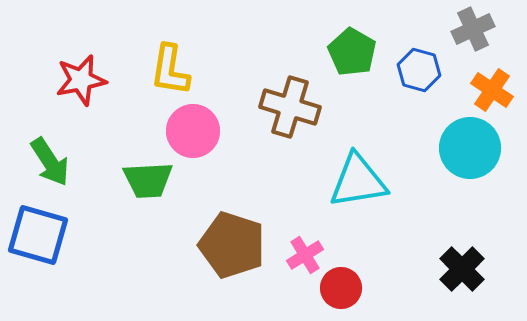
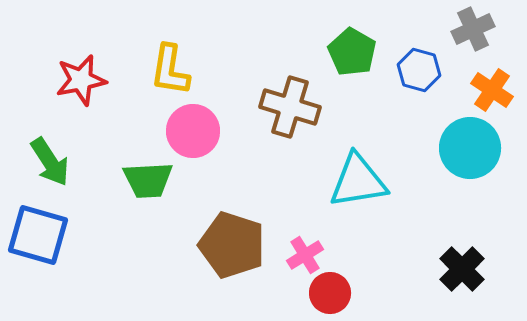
red circle: moved 11 px left, 5 px down
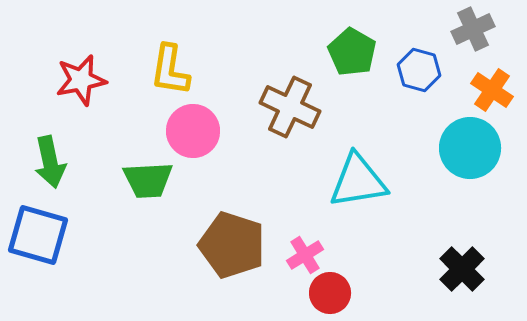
brown cross: rotated 8 degrees clockwise
green arrow: rotated 21 degrees clockwise
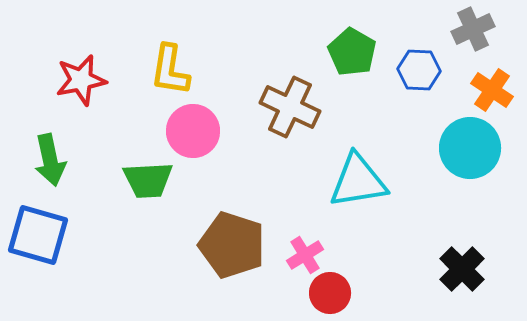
blue hexagon: rotated 12 degrees counterclockwise
green arrow: moved 2 px up
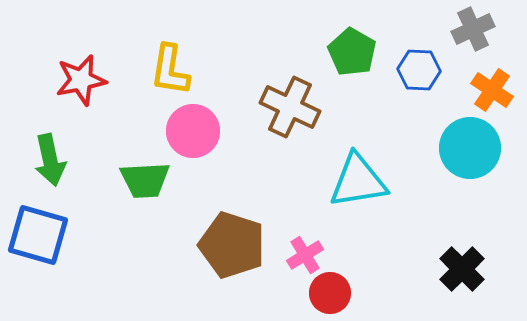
green trapezoid: moved 3 px left
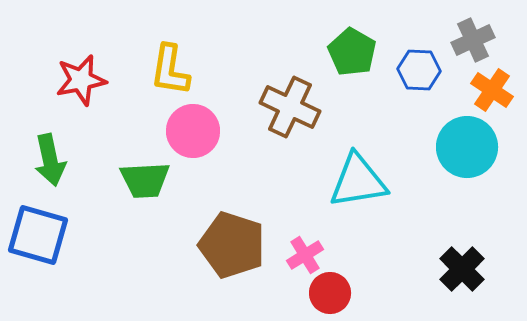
gray cross: moved 11 px down
cyan circle: moved 3 px left, 1 px up
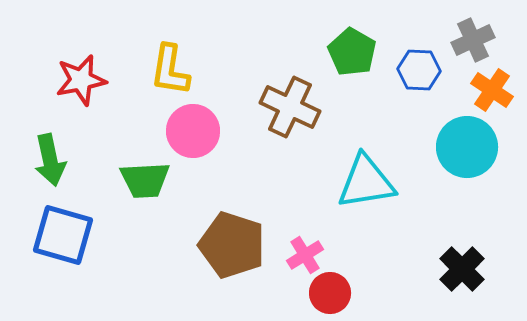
cyan triangle: moved 8 px right, 1 px down
blue square: moved 25 px right
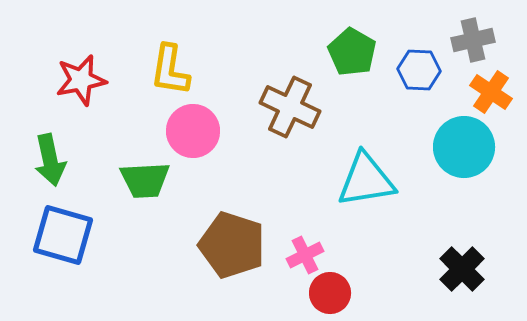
gray cross: rotated 12 degrees clockwise
orange cross: moved 1 px left, 2 px down
cyan circle: moved 3 px left
cyan triangle: moved 2 px up
pink cross: rotated 6 degrees clockwise
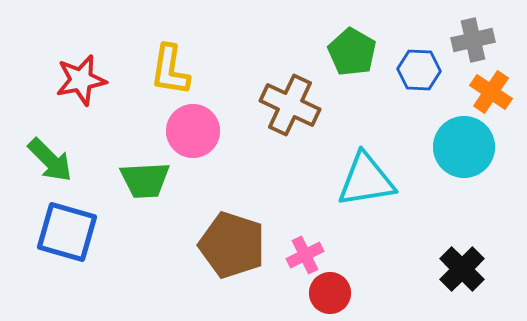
brown cross: moved 2 px up
green arrow: rotated 33 degrees counterclockwise
blue square: moved 4 px right, 3 px up
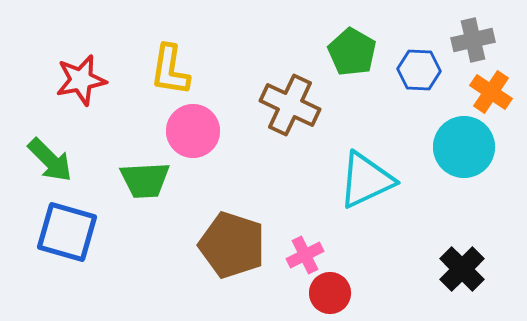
cyan triangle: rotated 16 degrees counterclockwise
